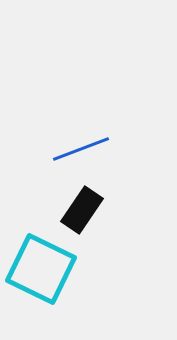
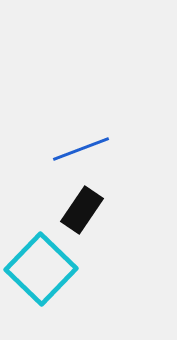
cyan square: rotated 18 degrees clockwise
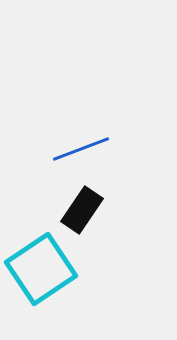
cyan square: rotated 12 degrees clockwise
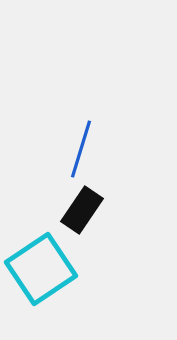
blue line: rotated 52 degrees counterclockwise
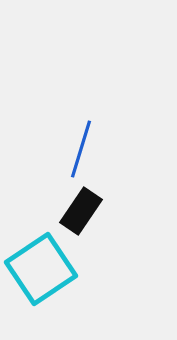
black rectangle: moved 1 px left, 1 px down
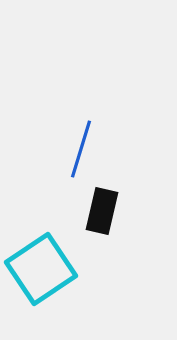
black rectangle: moved 21 px right; rotated 21 degrees counterclockwise
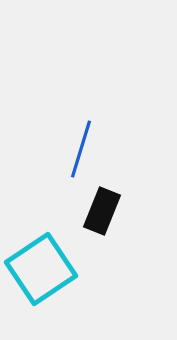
black rectangle: rotated 9 degrees clockwise
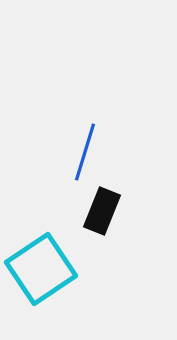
blue line: moved 4 px right, 3 px down
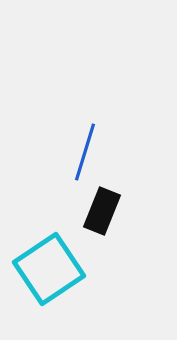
cyan square: moved 8 px right
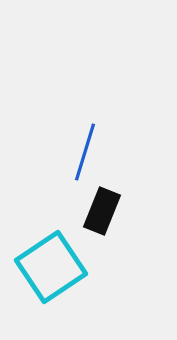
cyan square: moved 2 px right, 2 px up
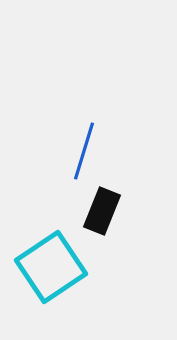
blue line: moved 1 px left, 1 px up
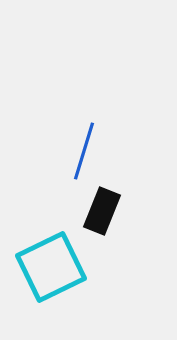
cyan square: rotated 8 degrees clockwise
